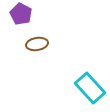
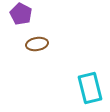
cyan rectangle: rotated 28 degrees clockwise
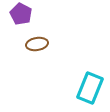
cyan rectangle: rotated 36 degrees clockwise
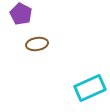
cyan rectangle: rotated 44 degrees clockwise
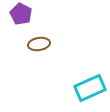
brown ellipse: moved 2 px right
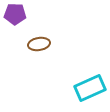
purple pentagon: moved 6 px left; rotated 25 degrees counterclockwise
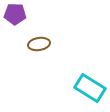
cyan rectangle: rotated 56 degrees clockwise
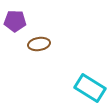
purple pentagon: moved 7 px down
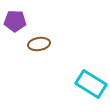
cyan rectangle: moved 1 px right, 4 px up
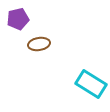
purple pentagon: moved 3 px right, 2 px up; rotated 15 degrees counterclockwise
